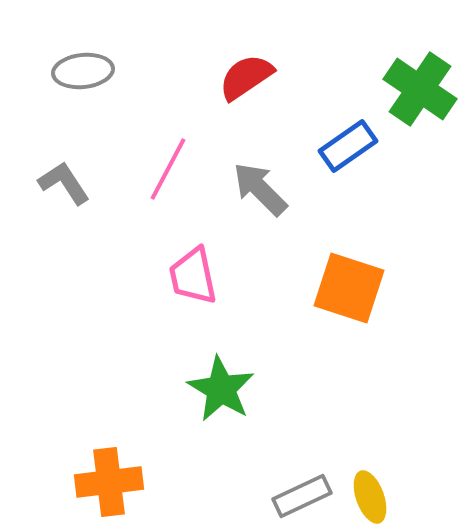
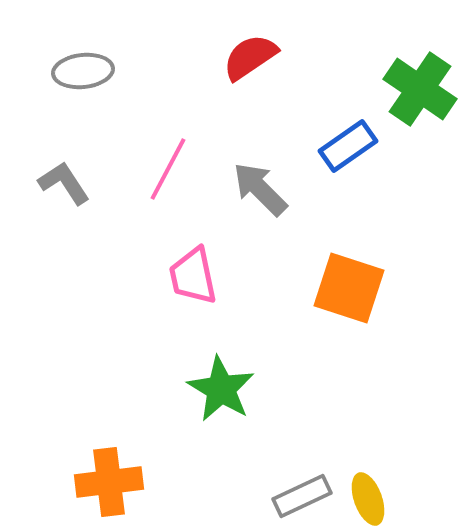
red semicircle: moved 4 px right, 20 px up
yellow ellipse: moved 2 px left, 2 px down
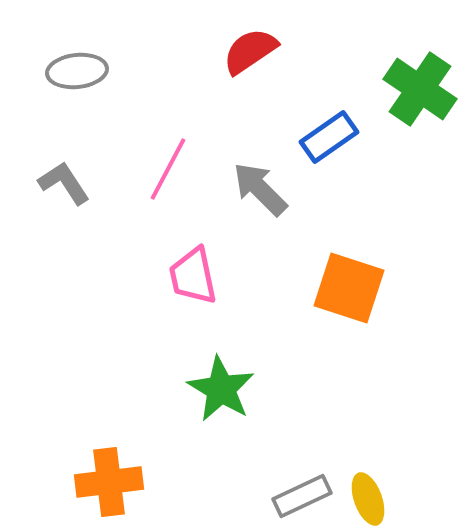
red semicircle: moved 6 px up
gray ellipse: moved 6 px left
blue rectangle: moved 19 px left, 9 px up
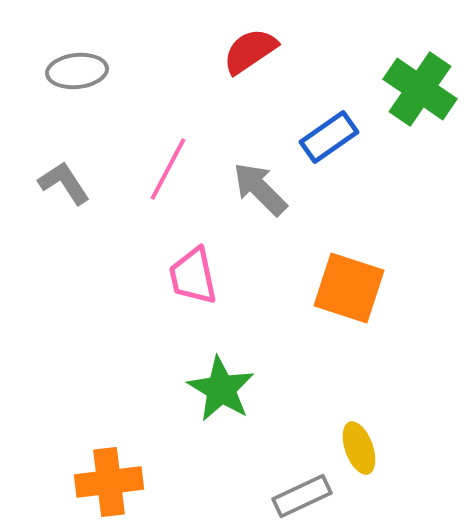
yellow ellipse: moved 9 px left, 51 px up
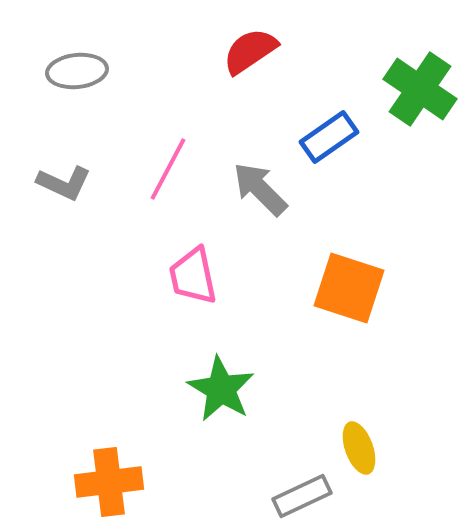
gray L-shape: rotated 148 degrees clockwise
